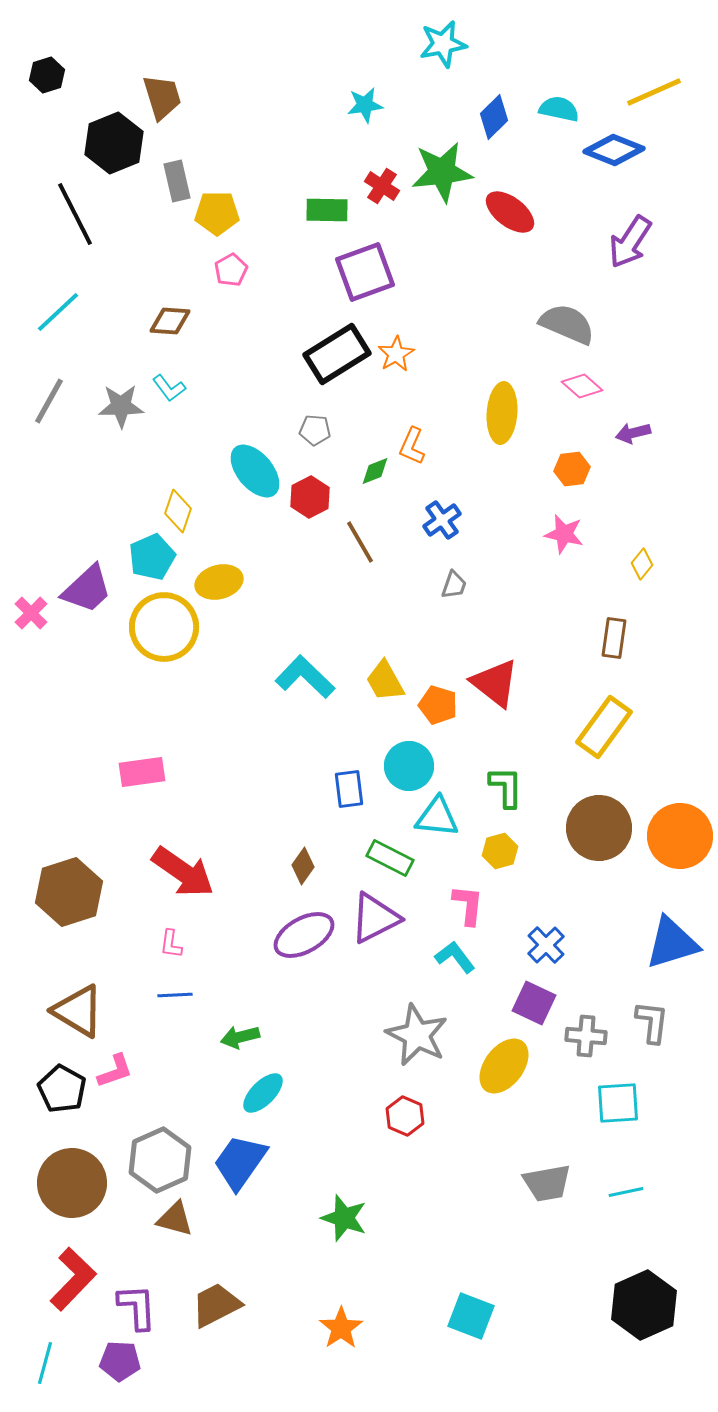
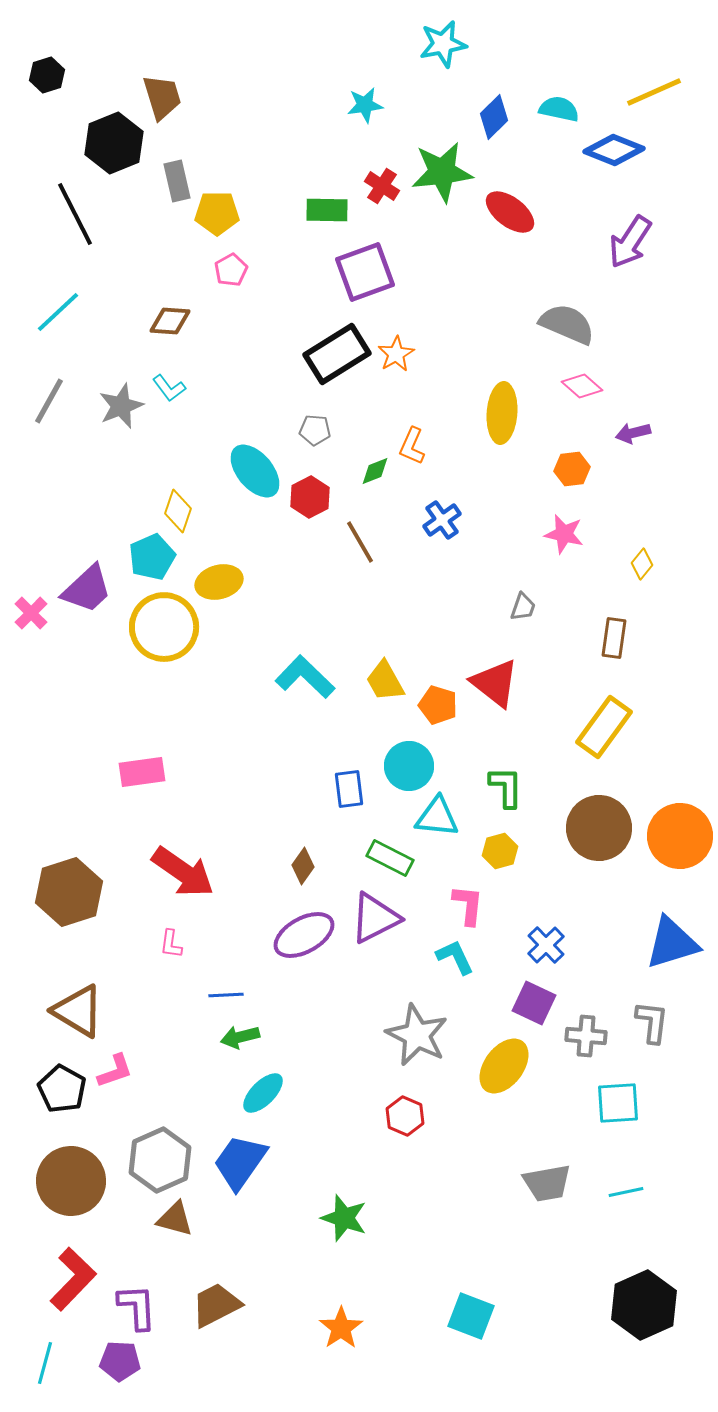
gray star at (121, 406): rotated 21 degrees counterclockwise
gray trapezoid at (454, 585): moved 69 px right, 22 px down
cyan L-shape at (455, 957): rotated 12 degrees clockwise
blue line at (175, 995): moved 51 px right
brown circle at (72, 1183): moved 1 px left, 2 px up
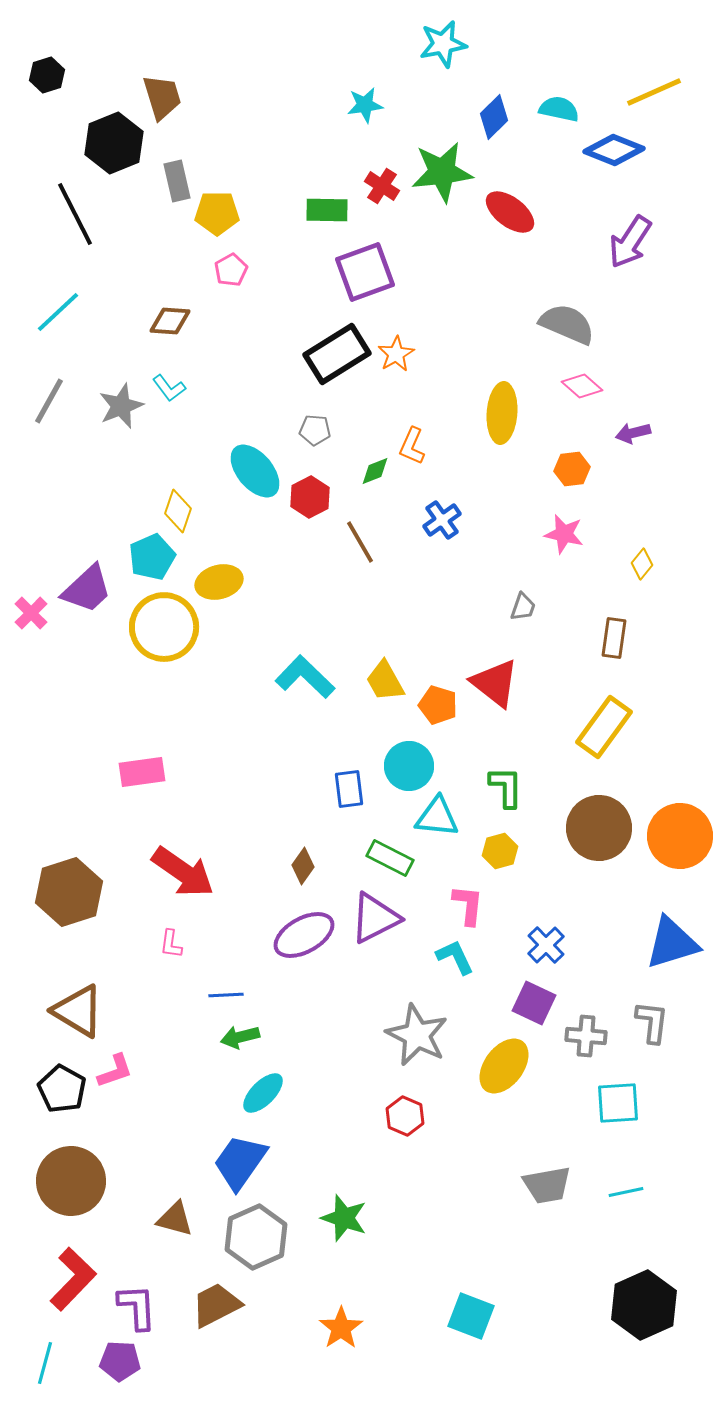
gray hexagon at (160, 1160): moved 96 px right, 77 px down
gray trapezoid at (547, 1183): moved 2 px down
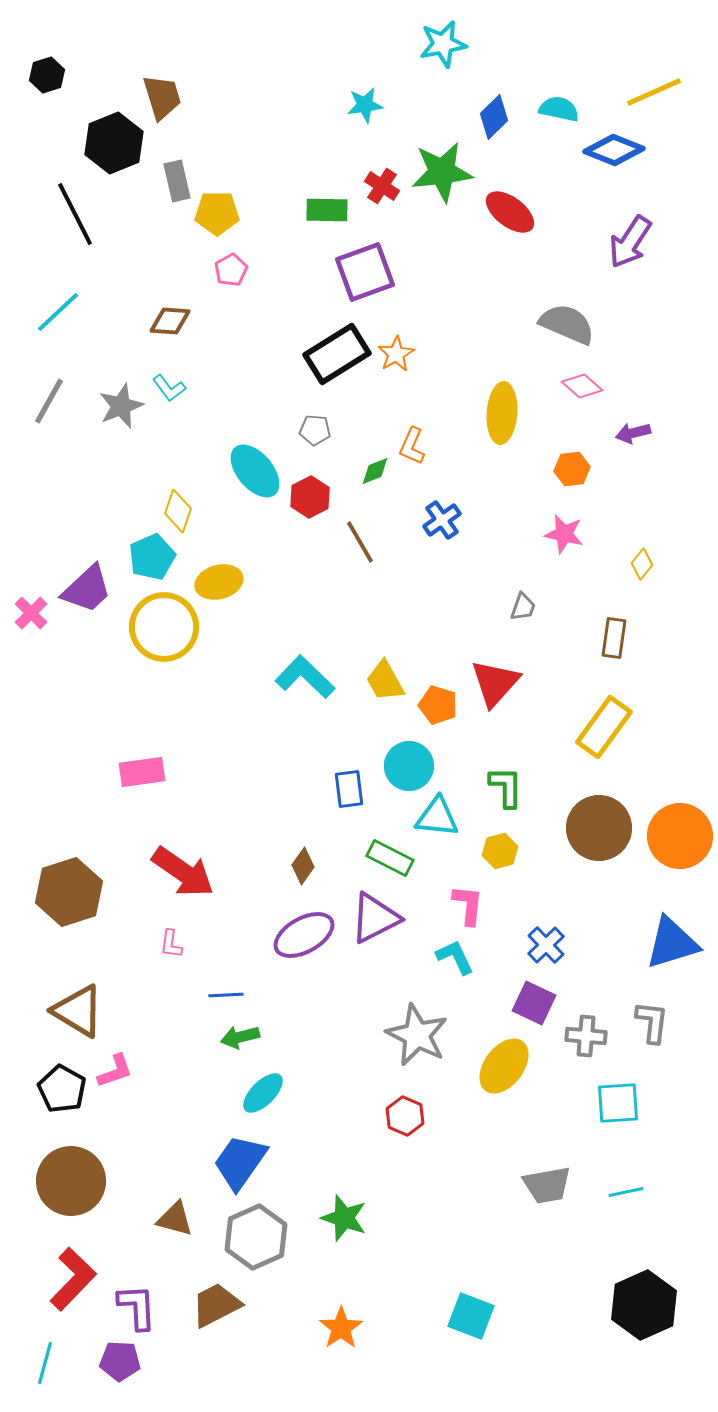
red triangle at (495, 683): rotated 34 degrees clockwise
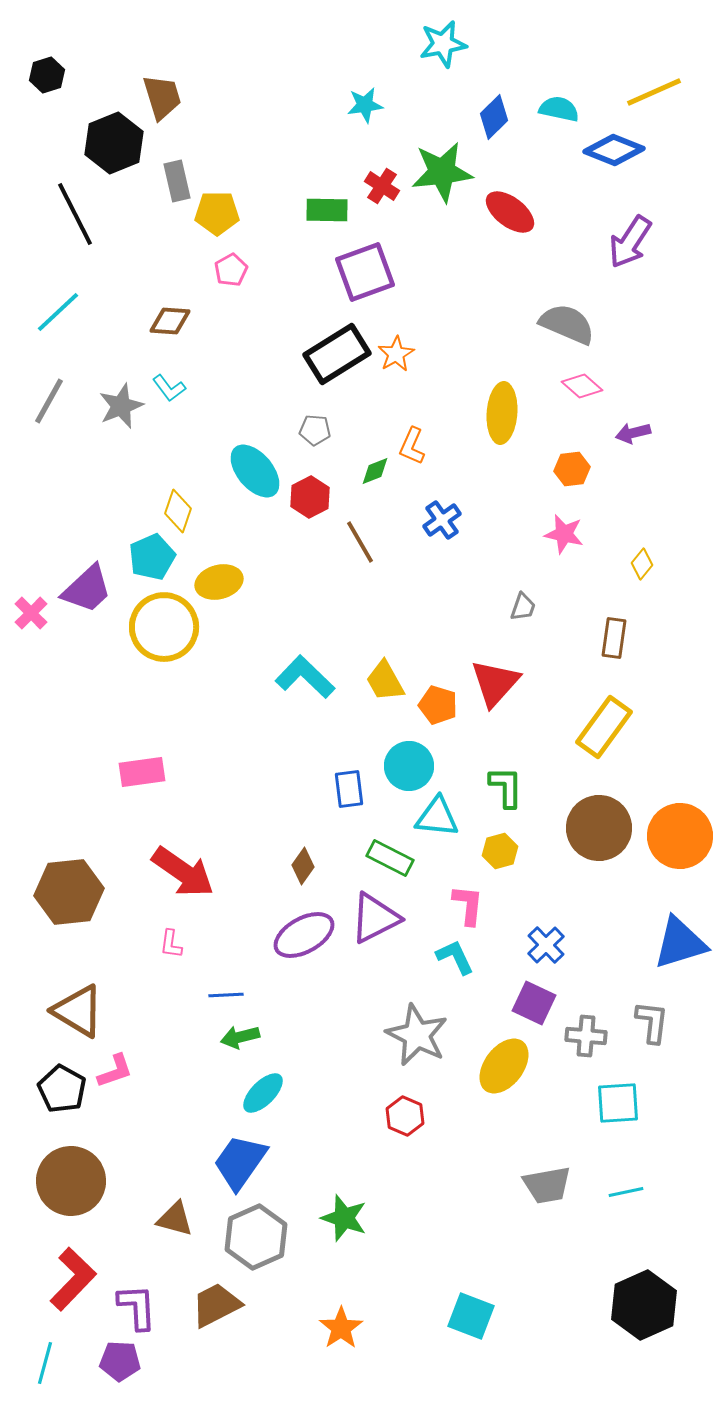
brown hexagon at (69, 892): rotated 12 degrees clockwise
blue triangle at (672, 943): moved 8 px right
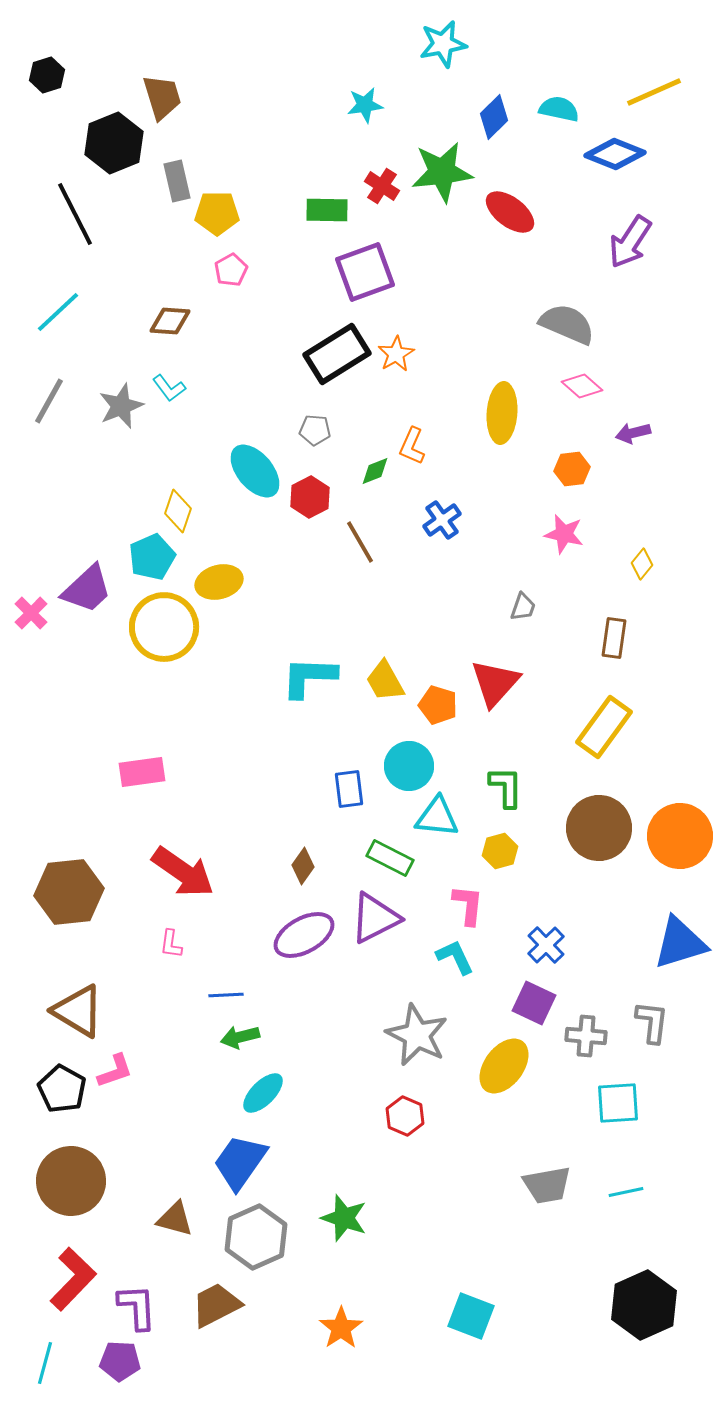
blue diamond at (614, 150): moved 1 px right, 4 px down
cyan L-shape at (305, 677): moved 4 px right; rotated 42 degrees counterclockwise
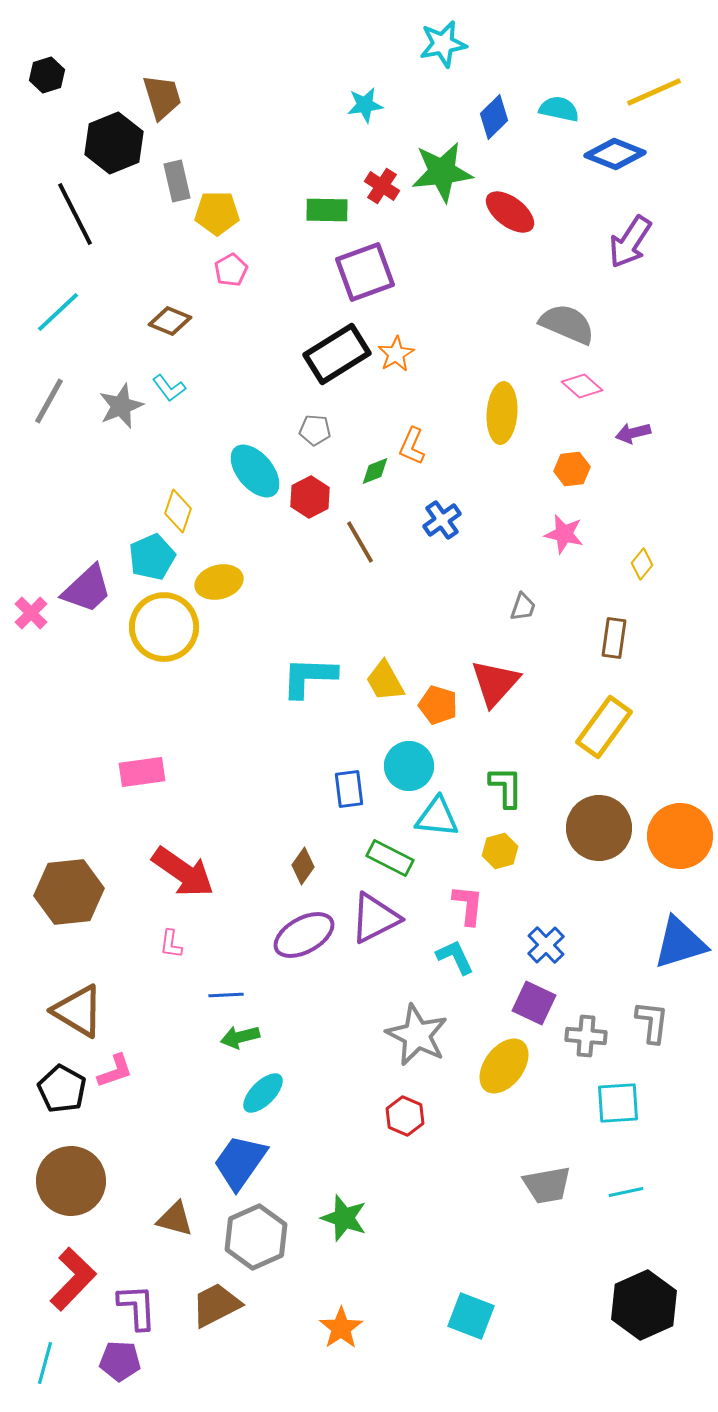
brown diamond at (170, 321): rotated 18 degrees clockwise
